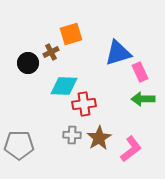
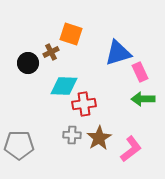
orange square: rotated 35 degrees clockwise
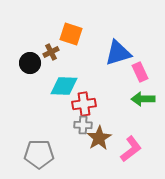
black circle: moved 2 px right
gray cross: moved 11 px right, 10 px up
gray pentagon: moved 20 px right, 9 px down
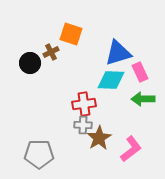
cyan diamond: moved 47 px right, 6 px up
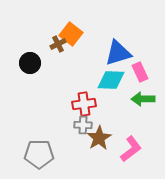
orange square: rotated 20 degrees clockwise
brown cross: moved 7 px right, 8 px up
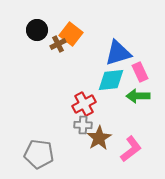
black circle: moved 7 px right, 33 px up
cyan diamond: rotated 8 degrees counterclockwise
green arrow: moved 5 px left, 3 px up
red cross: rotated 20 degrees counterclockwise
gray pentagon: rotated 8 degrees clockwise
